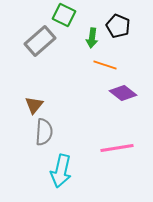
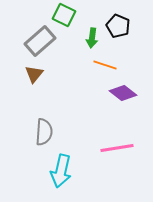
brown triangle: moved 31 px up
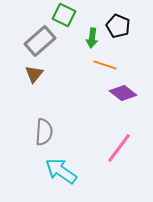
pink line: moved 2 px right; rotated 44 degrees counterclockwise
cyan arrow: rotated 112 degrees clockwise
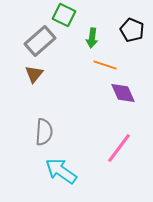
black pentagon: moved 14 px right, 4 px down
purple diamond: rotated 28 degrees clockwise
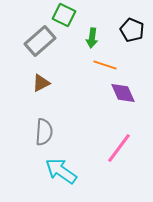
brown triangle: moved 7 px right, 9 px down; rotated 24 degrees clockwise
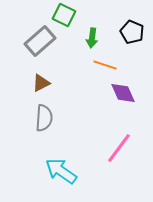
black pentagon: moved 2 px down
gray semicircle: moved 14 px up
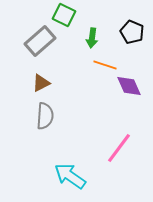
purple diamond: moved 6 px right, 7 px up
gray semicircle: moved 1 px right, 2 px up
cyan arrow: moved 9 px right, 5 px down
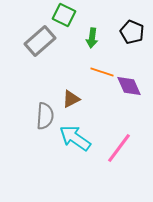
orange line: moved 3 px left, 7 px down
brown triangle: moved 30 px right, 16 px down
cyan arrow: moved 5 px right, 38 px up
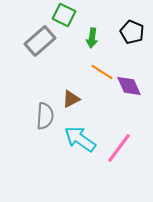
orange line: rotated 15 degrees clockwise
cyan arrow: moved 5 px right, 1 px down
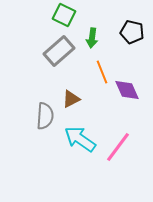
black pentagon: rotated 10 degrees counterclockwise
gray rectangle: moved 19 px right, 10 px down
orange line: rotated 35 degrees clockwise
purple diamond: moved 2 px left, 4 px down
pink line: moved 1 px left, 1 px up
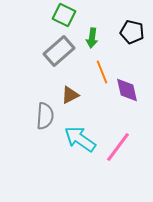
purple diamond: rotated 12 degrees clockwise
brown triangle: moved 1 px left, 4 px up
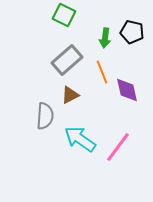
green arrow: moved 13 px right
gray rectangle: moved 8 px right, 9 px down
